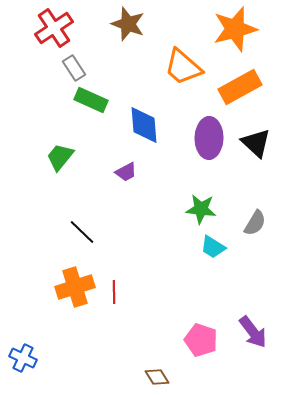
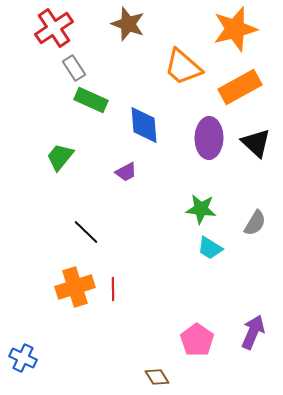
black line: moved 4 px right
cyan trapezoid: moved 3 px left, 1 px down
red line: moved 1 px left, 3 px up
purple arrow: rotated 120 degrees counterclockwise
pink pentagon: moved 4 px left; rotated 16 degrees clockwise
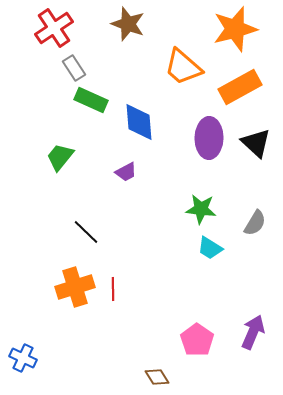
blue diamond: moved 5 px left, 3 px up
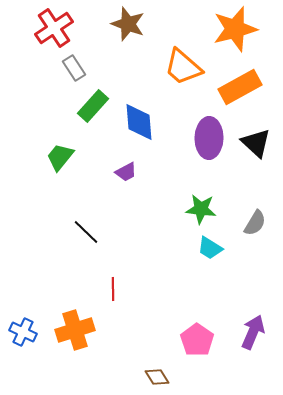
green rectangle: moved 2 px right, 6 px down; rotated 72 degrees counterclockwise
orange cross: moved 43 px down
blue cross: moved 26 px up
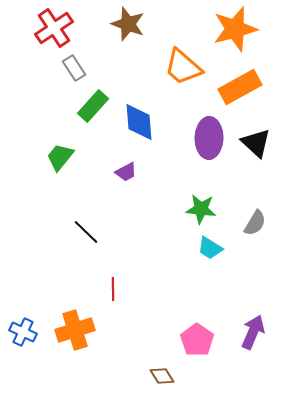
brown diamond: moved 5 px right, 1 px up
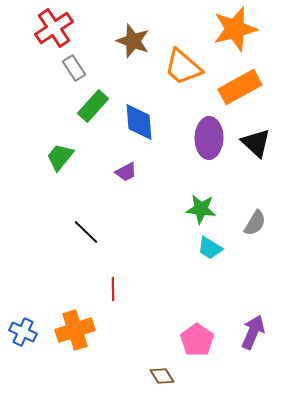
brown star: moved 5 px right, 17 px down
